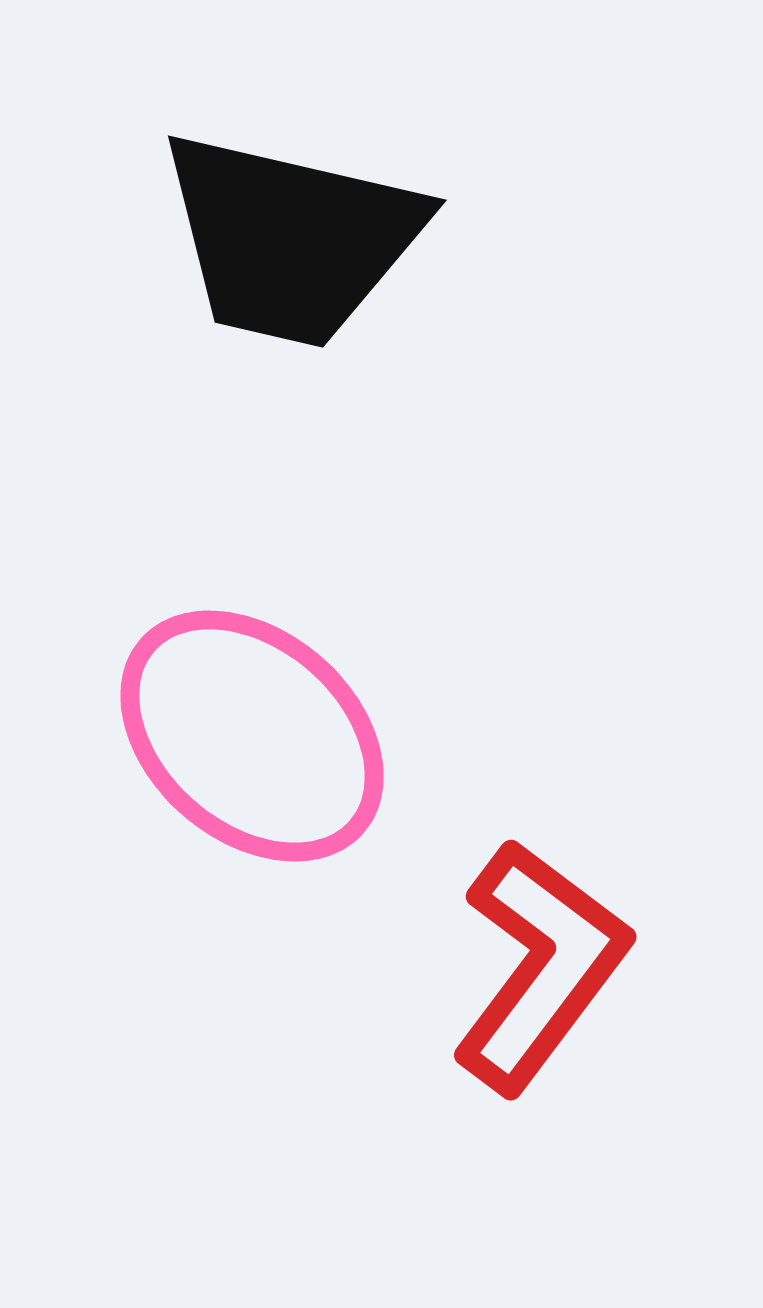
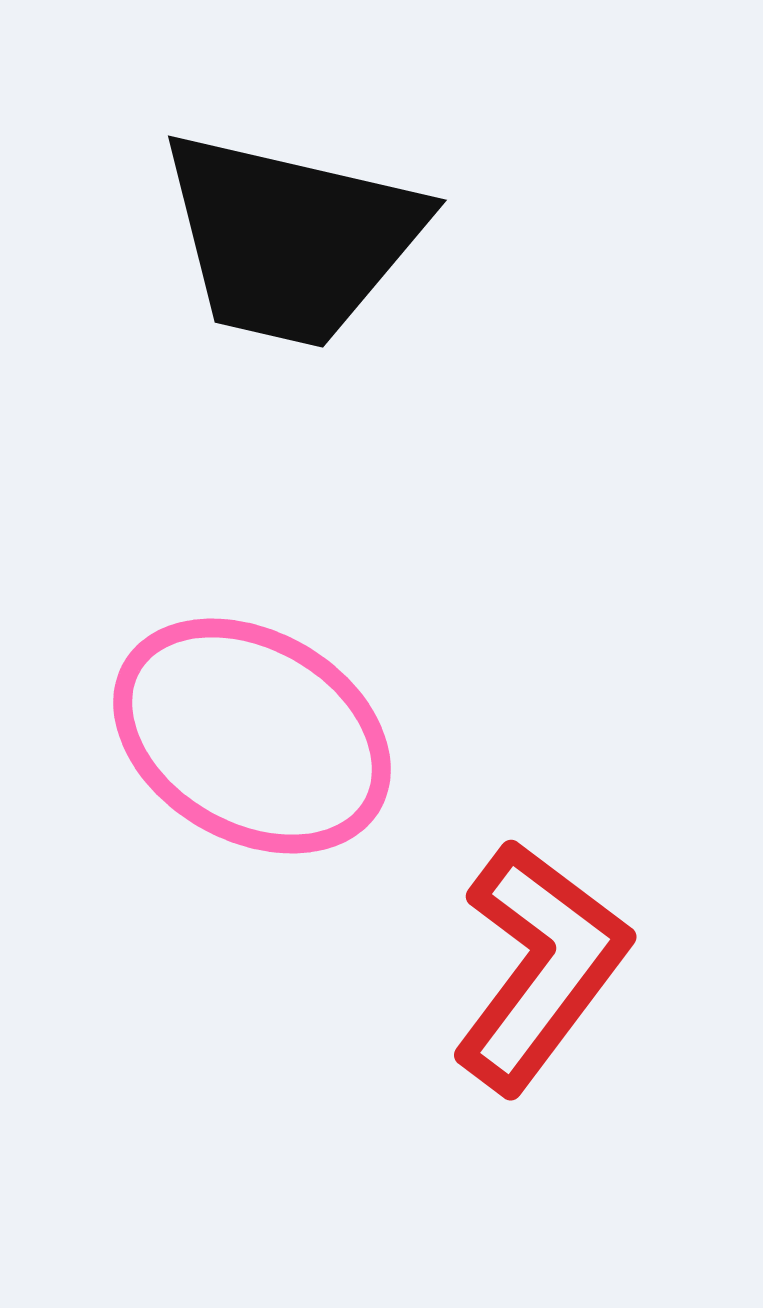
pink ellipse: rotated 11 degrees counterclockwise
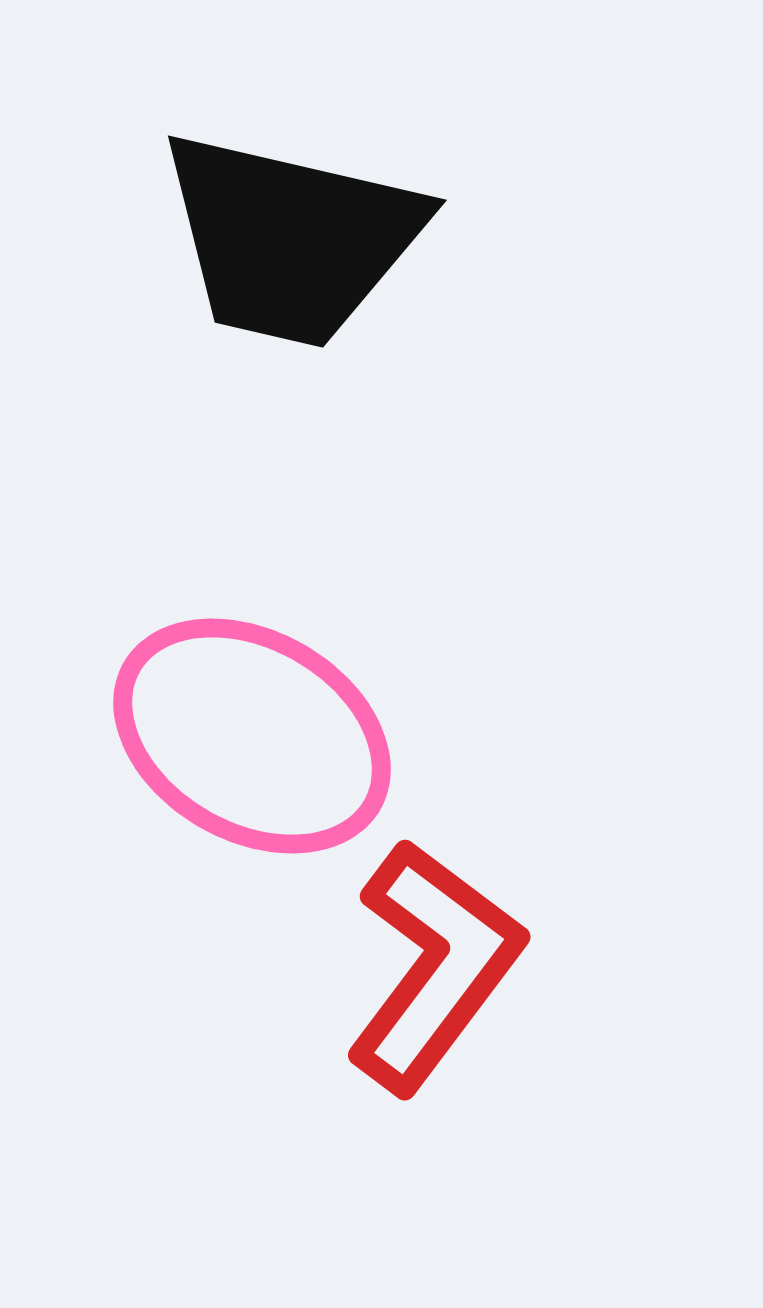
red L-shape: moved 106 px left
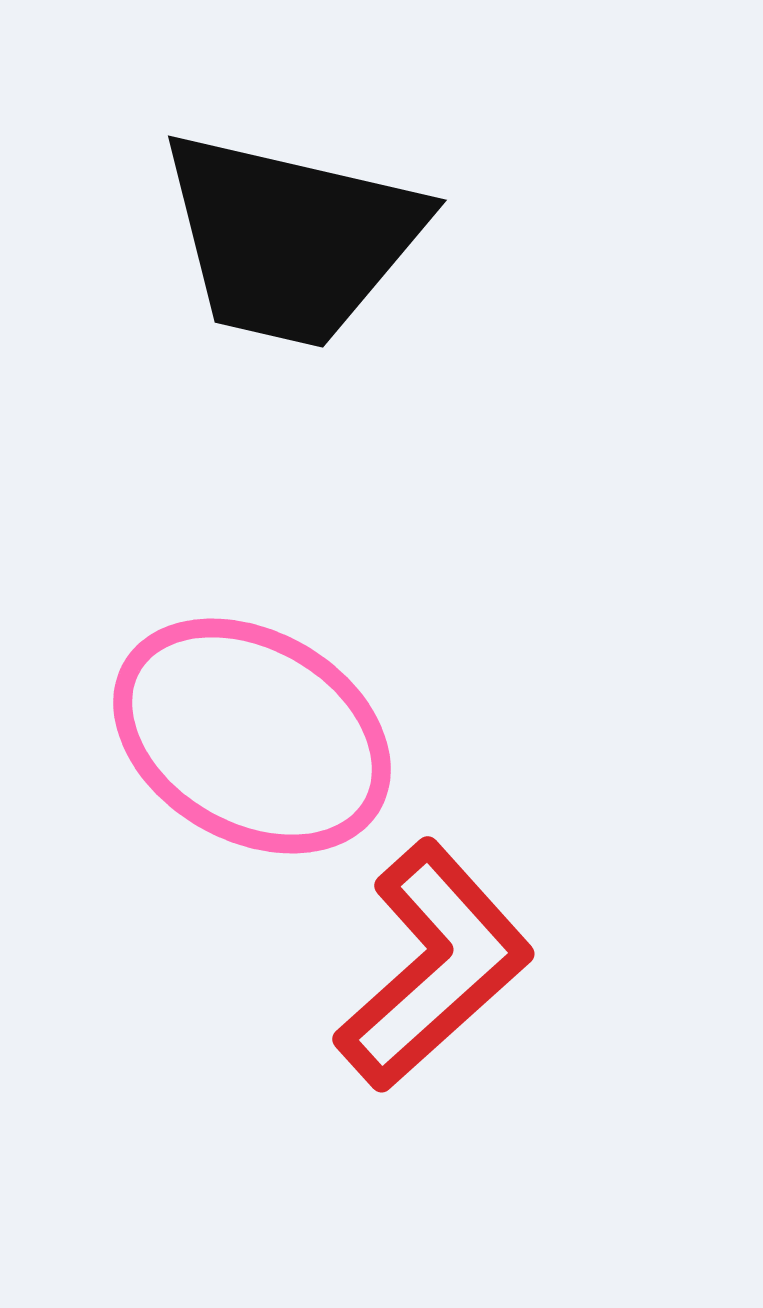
red L-shape: rotated 11 degrees clockwise
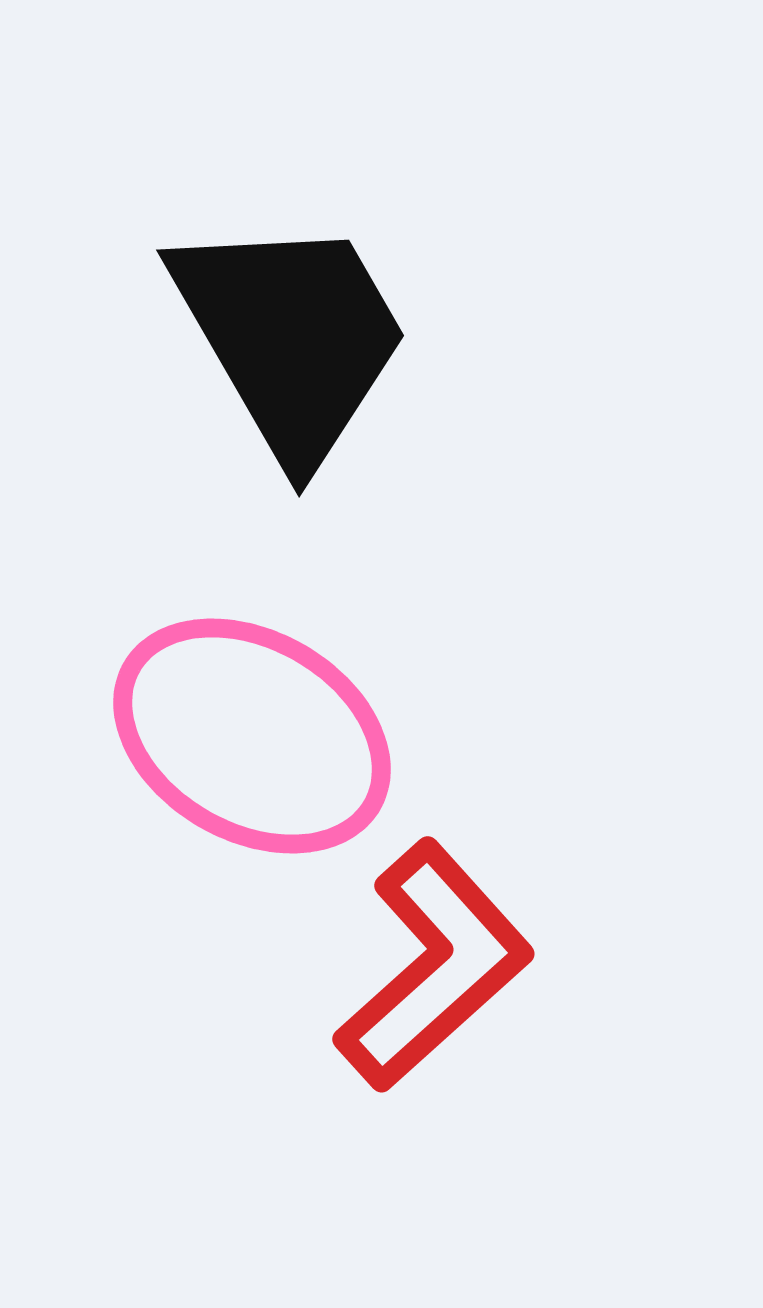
black trapezoid: moved 98 px down; rotated 133 degrees counterclockwise
